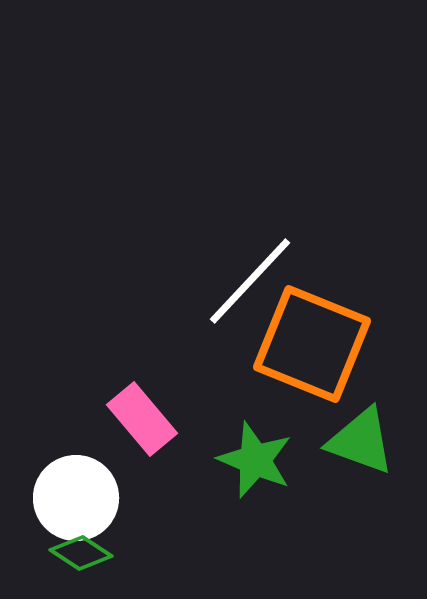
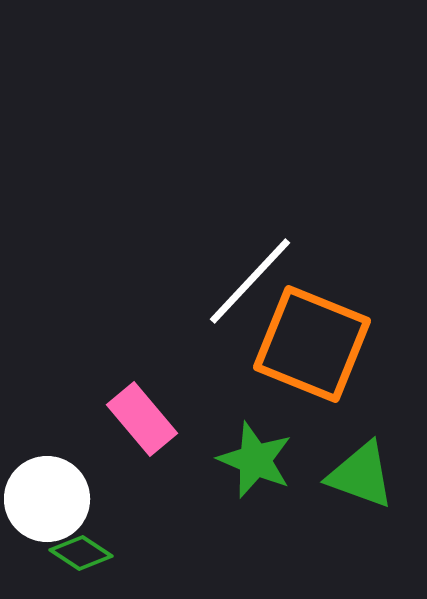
green triangle: moved 34 px down
white circle: moved 29 px left, 1 px down
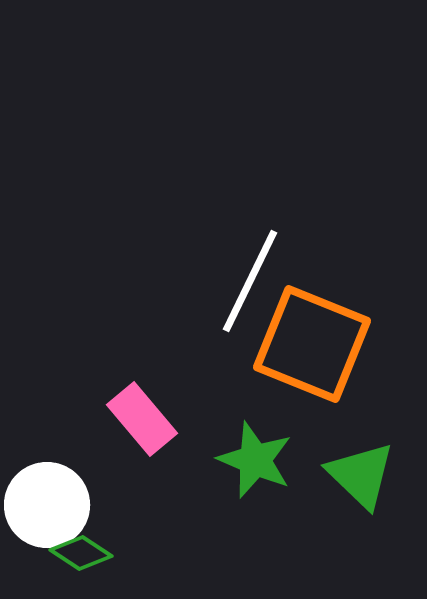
white line: rotated 17 degrees counterclockwise
green triangle: rotated 24 degrees clockwise
white circle: moved 6 px down
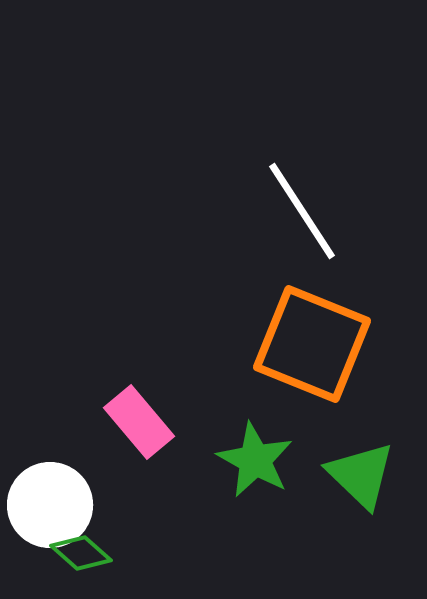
white line: moved 52 px right, 70 px up; rotated 59 degrees counterclockwise
pink rectangle: moved 3 px left, 3 px down
green star: rotated 6 degrees clockwise
white circle: moved 3 px right
green diamond: rotated 8 degrees clockwise
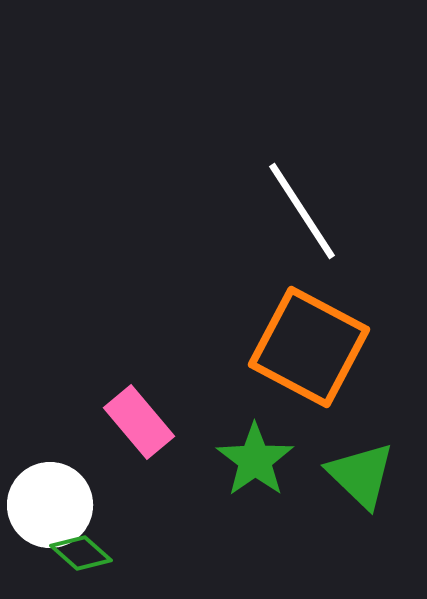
orange square: moved 3 px left, 3 px down; rotated 6 degrees clockwise
green star: rotated 8 degrees clockwise
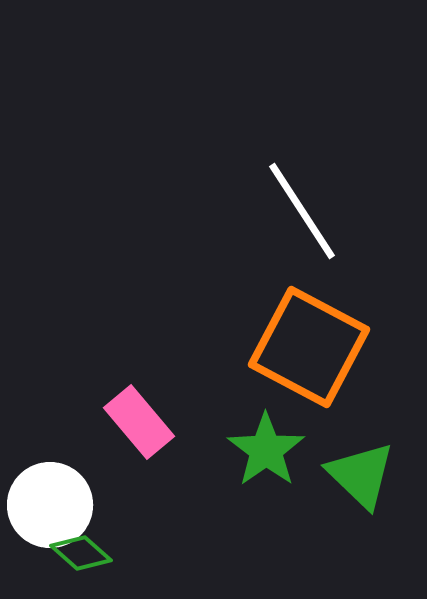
green star: moved 11 px right, 10 px up
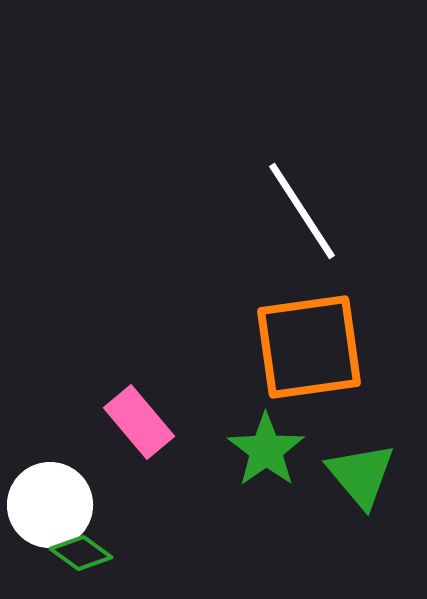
orange square: rotated 36 degrees counterclockwise
green triangle: rotated 6 degrees clockwise
green diamond: rotated 6 degrees counterclockwise
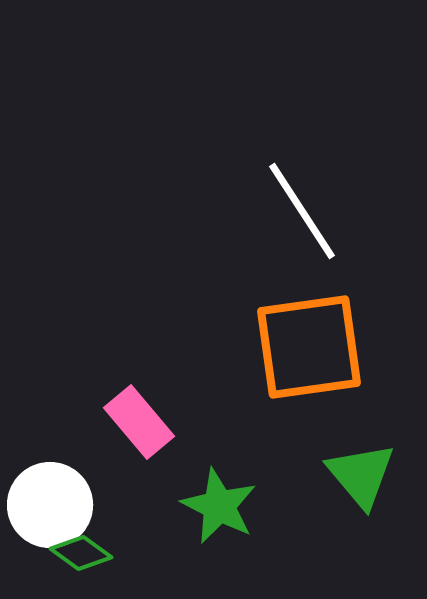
green star: moved 47 px left, 56 px down; rotated 10 degrees counterclockwise
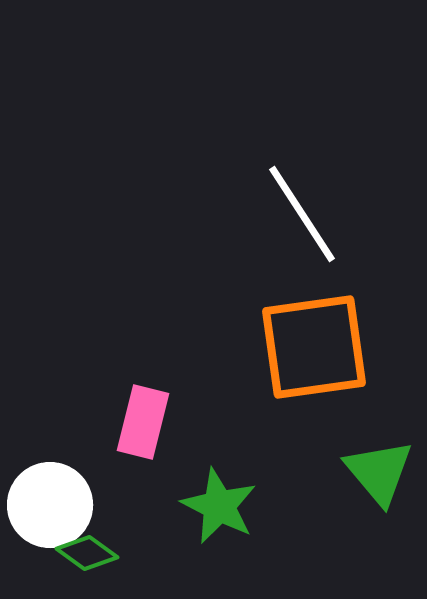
white line: moved 3 px down
orange square: moved 5 px right
pink rectangle: moved 4 px right; rotated 54 degrees clockwise
green triangle: moved 18 px right, 3 px up
green diamond: moved 6 px right
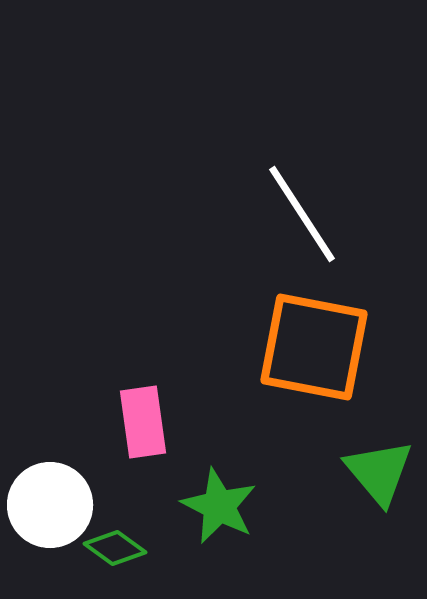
orange square: rotated 19 degrees clockwise
pink rectangle: rotated 22 degrees counterclockwise
green diamond: moved 28 px right, 5 px up
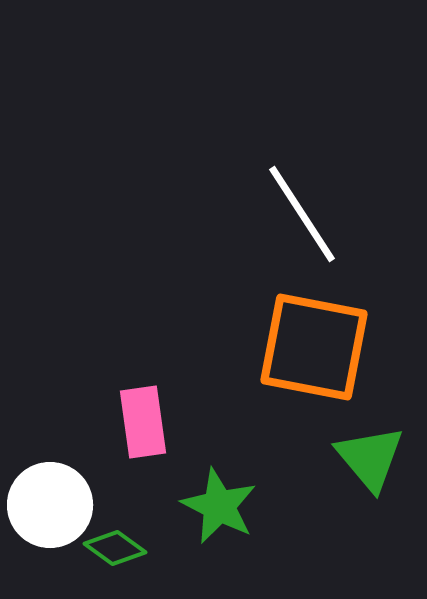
green triangle: moved 9 px left, 14 px up
